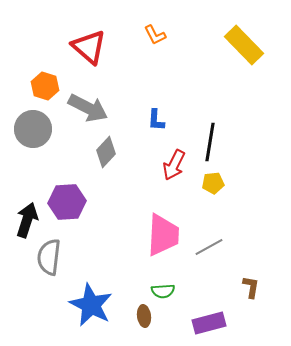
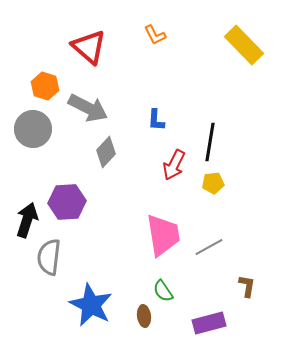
pink trapezoid: rotated 12 degrees counterclockwise
brown L-shape: moved 4 px left, 1 px up
green semicircle: rotated 60 degrees clockwise
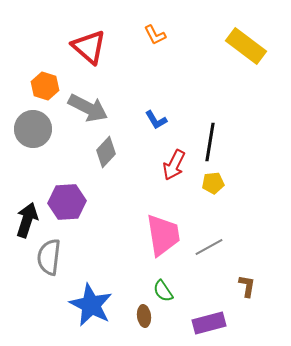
yellow rectangle: moved 2 px right, 1 px down; rotated 9 degrees counterclockwise
blue L-shape: rotated 35 degrees counterclockwise
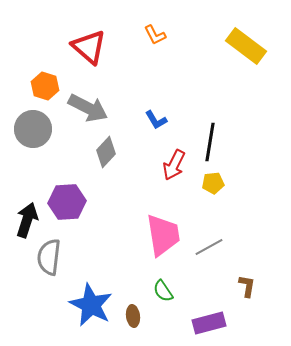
brown ellipse: moved 11 px left
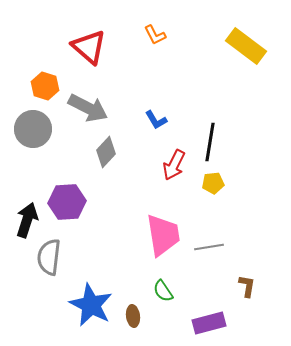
gray line: rotated 20 degrees clockwise
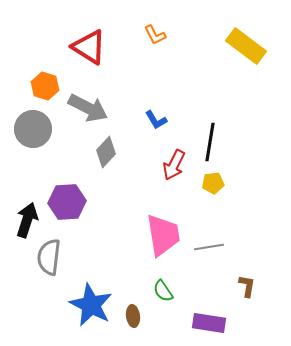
red triangle: rotated 9 degrees counterclockwise
purple rectangle: rotated 24 degrees clockwise
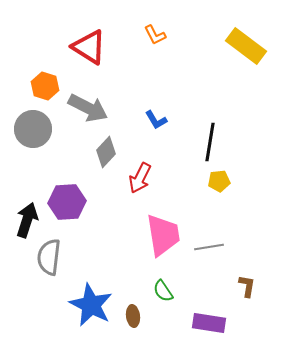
red arrow: moved 34 px left, 13 px down
yellow pentagon: moved 6 px right, 2 px up
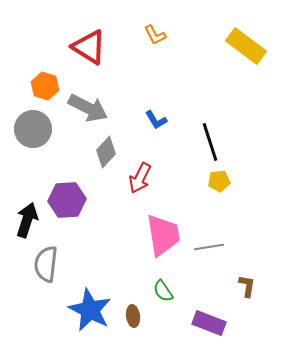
black line: rotated 27 degrees counterclockwise
purple hexagon: moved 2 px up
gray semicircle: moved 3 px left, 7 px down
blue star: moved 1 px left, 5 px down
purple rectangle: rotated 12 degrees clockwise
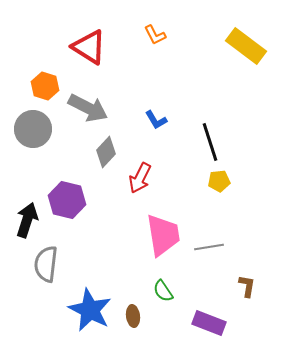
purple hexagon: rotated 18 degrees clockwise
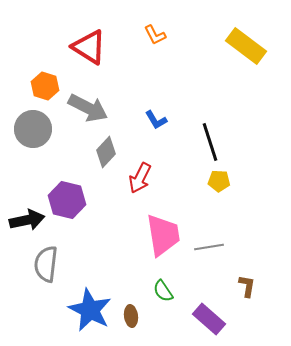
yellow pentagon: rotated 10 degrees clockwise
black arrow: rotated 60 degrees clockwise
brown ellipse: moved 2 px left
purple rectangle: moved 4 px up; rotated 20 degrees clockwise
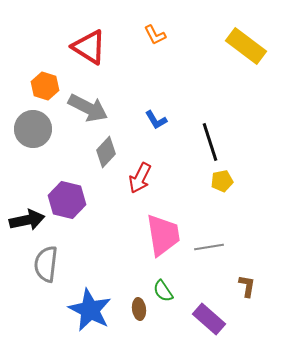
yellow pentagon: moved 3 px right; rotated 15 degrees counterclockwise
brown ellipse: moved 8 px right, 7 px up
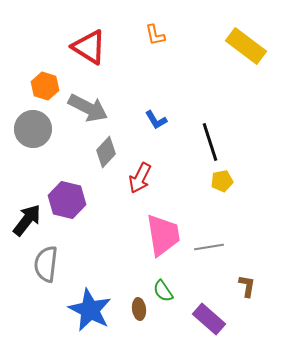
orange L-shape: rotated 15 degrees clockwise
black arrow: rotated 40 degrees counterclockwise
